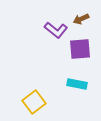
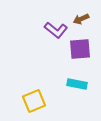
yellow square: moved 1 px up; rotated 15 degrees clockwise
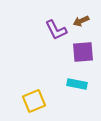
brown arrow: moved 2 px down
purple L-shape: rotated 25 degrees clockwise
purple square: moved 3 px right, 3 px down
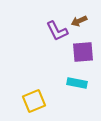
brown arrow: moved 2 px left
purple L-shape: moved 1 px right, 1 px down
cyan rectangle: moved 1 px up
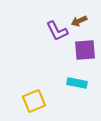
purple square: moved 2 px right, 2 px up
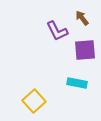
brown arrow: moved 3 px right, 3 px up; rotated 77 degrees clockwise
yellow square: rotated 20 degrees counterclockwise
